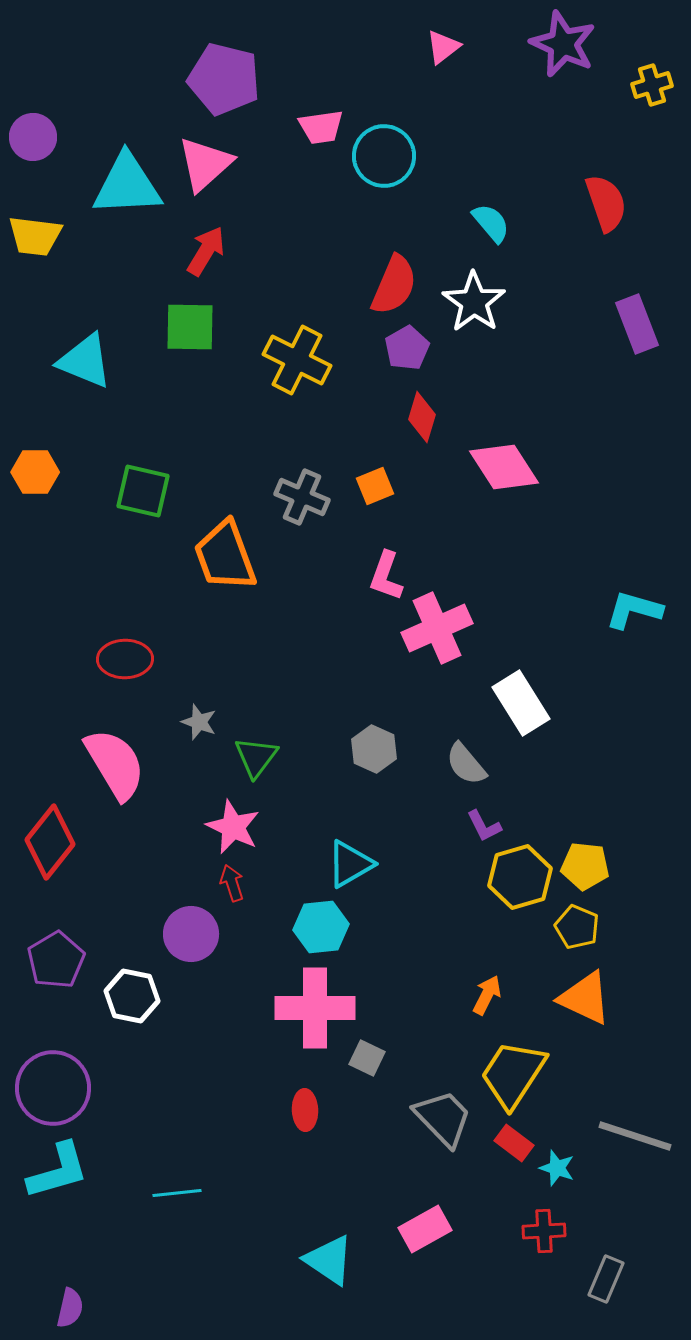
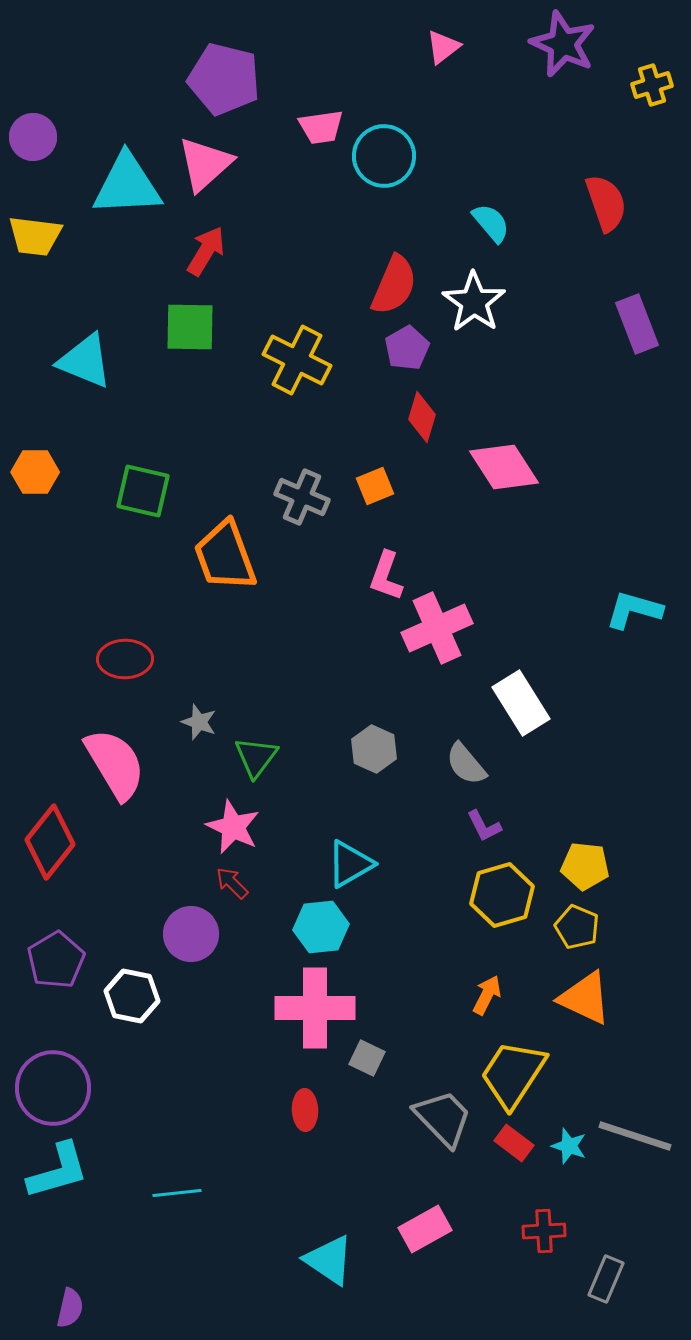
yellow hexagon at (520, 877): moved 18 px left, 18 px down
red arrow at (232, 883): rotated 27 degrees counterclockwise
cyan star at (557, 1168): moved 12 px right, 22 px up
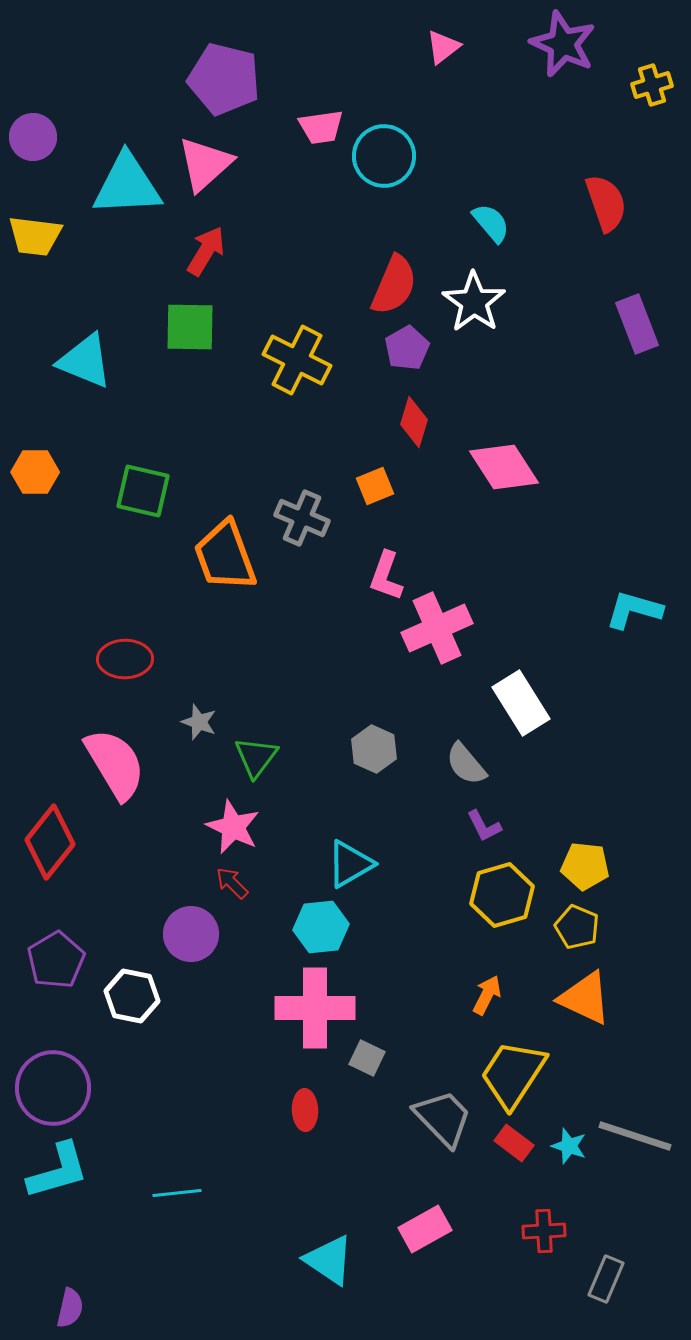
red diamond at (422, 417): moved 8 px left, 5 px down
gray cross at (302, 497): moved 21 px down
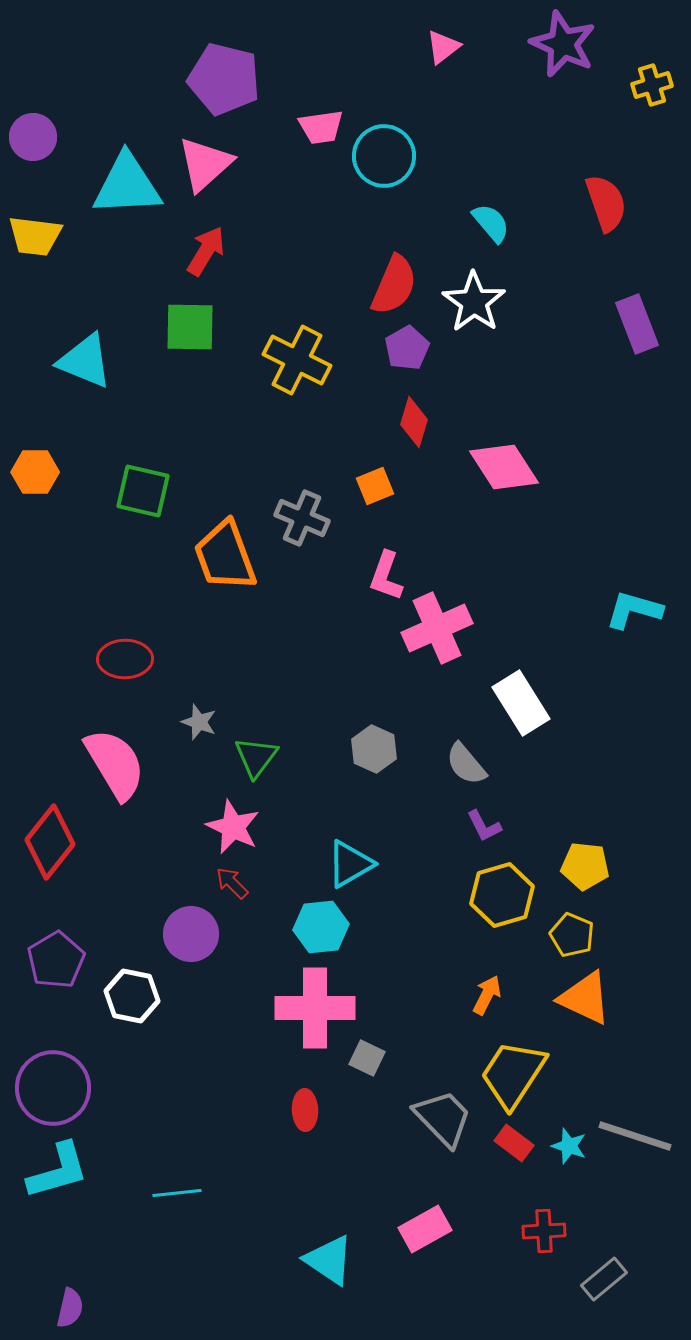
yellow pentagon at (577, 927): moved 5 px left, 8 px down
gray rectangle at (606, 1279): moved 2 px left; rotated 27 degrees clockwise
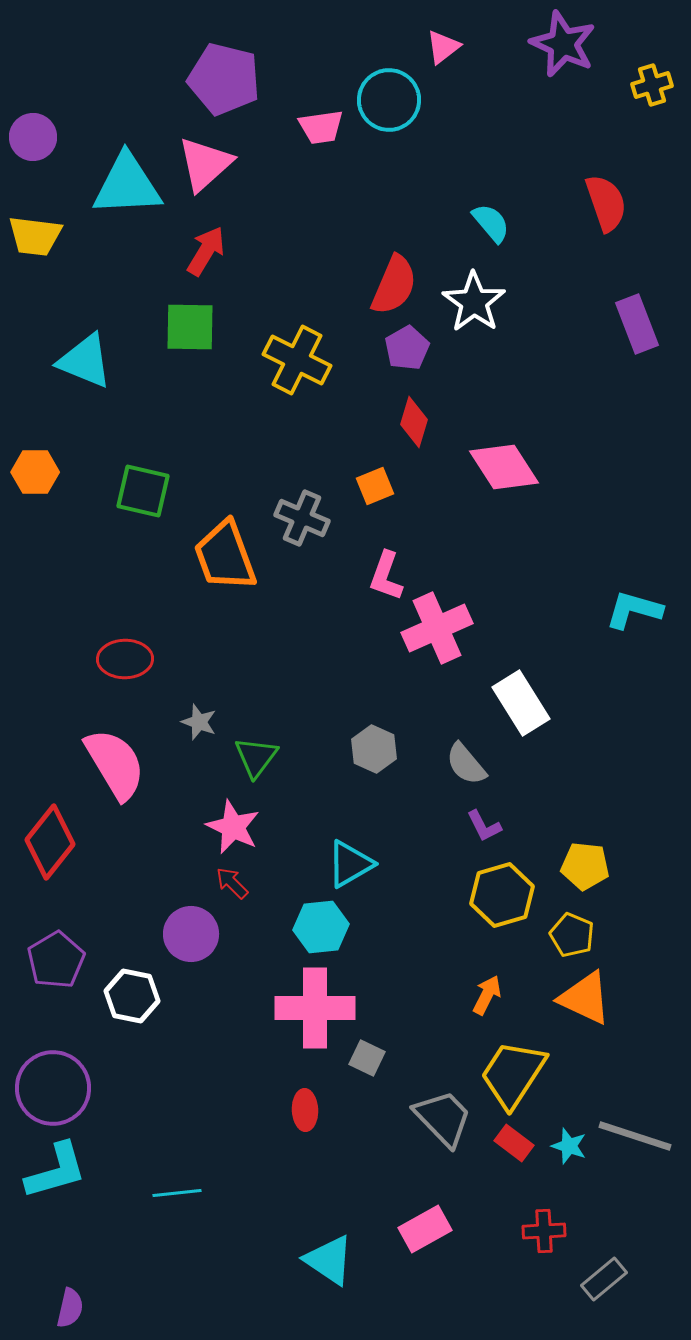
cyan circle at (384, 156): moved 5 px right, 56 px up
cyan L-shape at (58, 1171): moved 2 px left
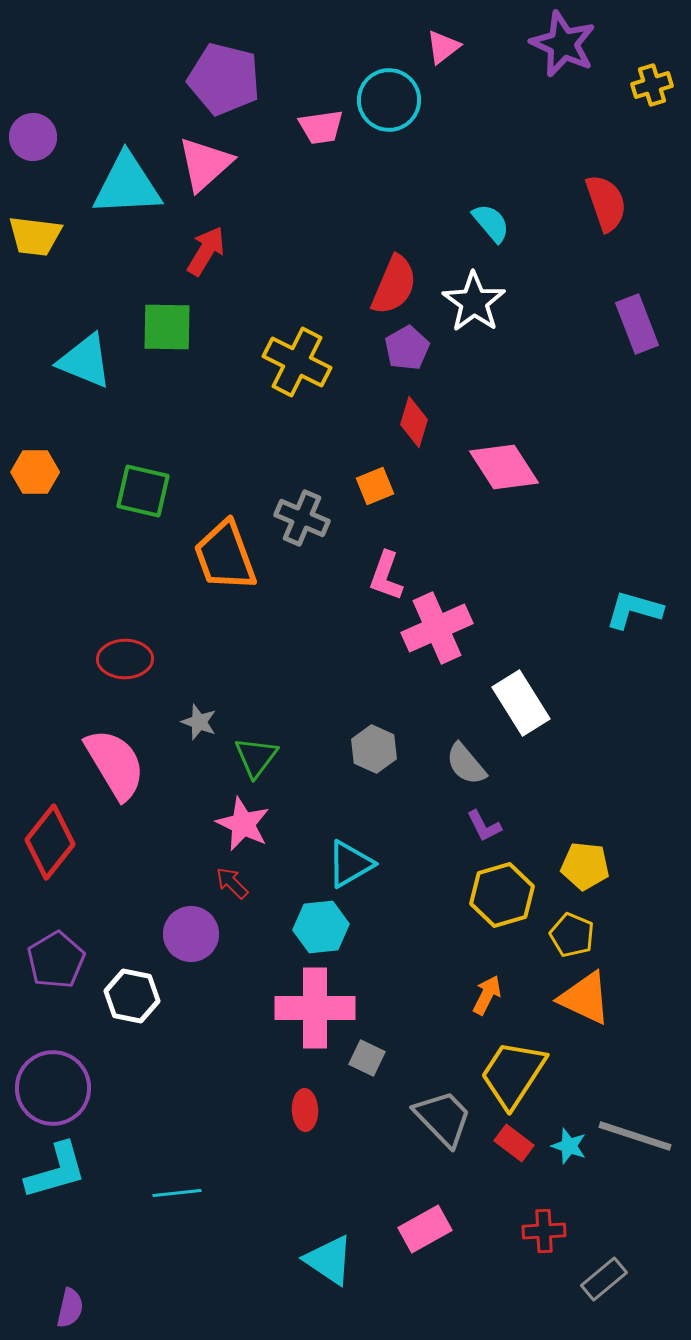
green square at (190, 327): moved 23 px left
yellow cross at (297, 360): moved 2 px down
pink star at (233, 827): moved 10 px right, 3 px up
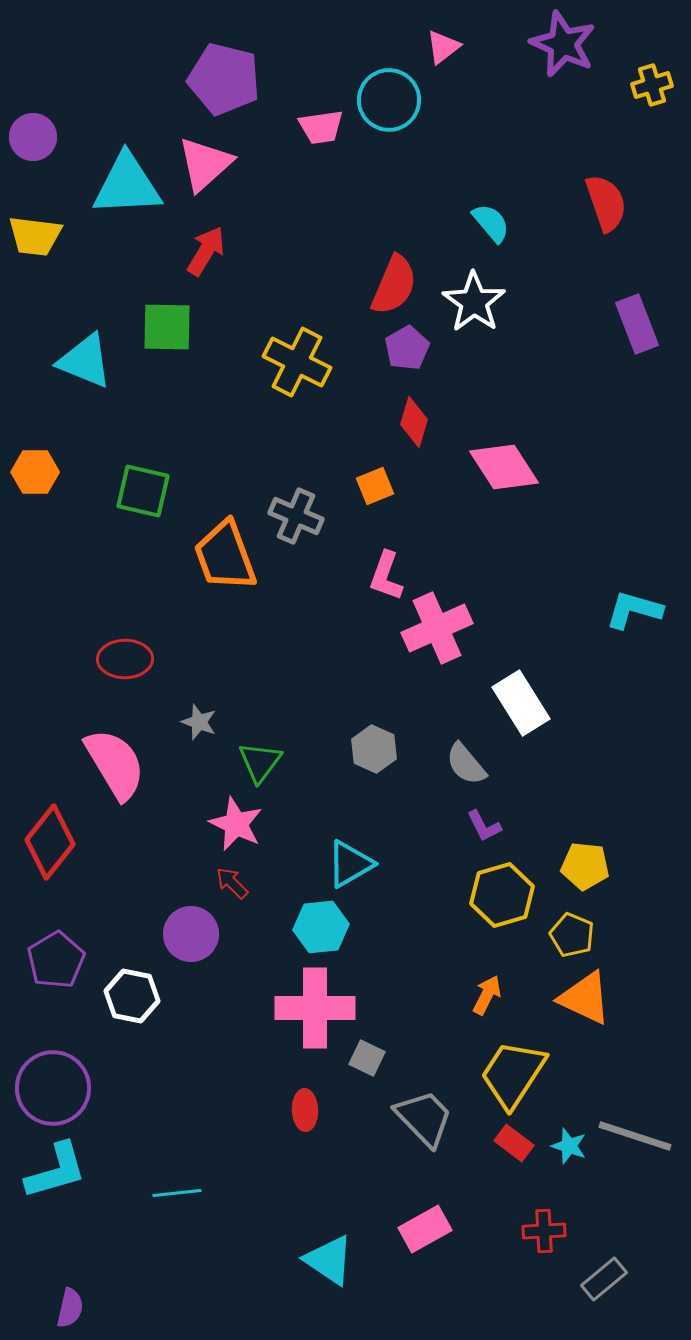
gray cross at (302, 518): moved 6 px left, 2 px up
green triangle at (256, 757): moved 4 px right, 5 px down
pink star at (243, 824): moved 7 px left
gray trapezoid at (443, 1118): moved 19 px left
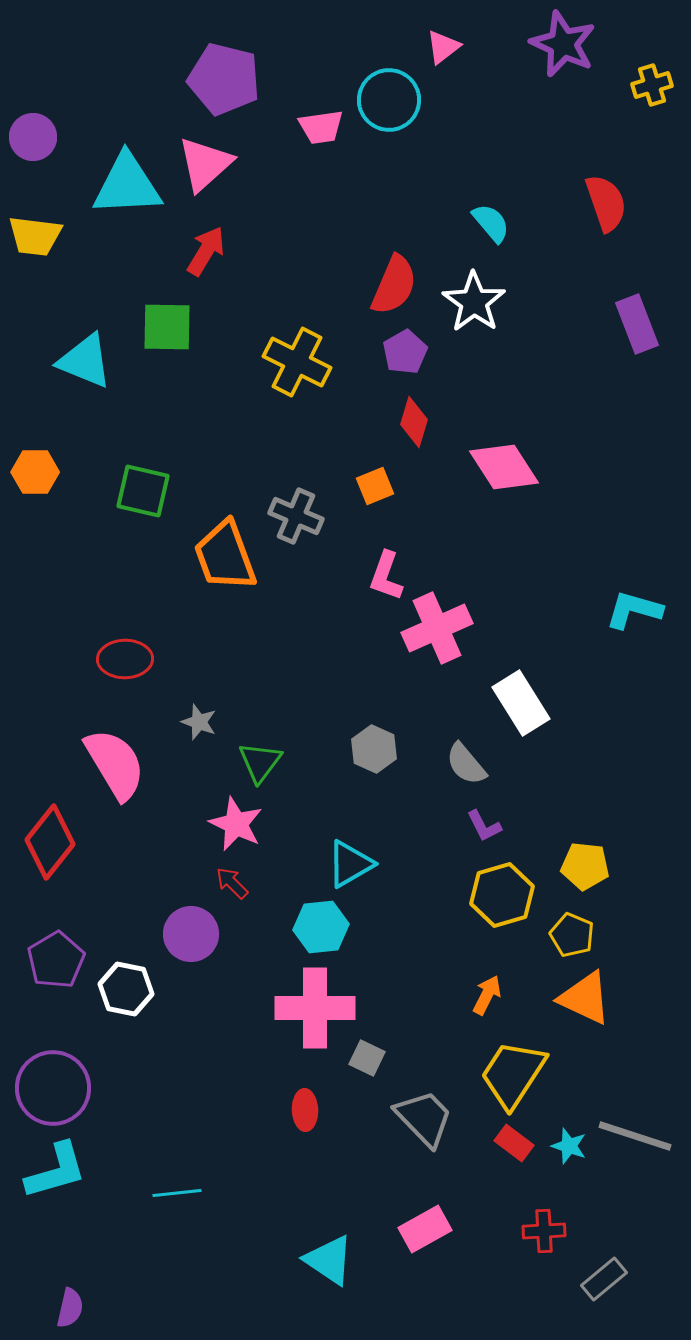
purple pentagon at (407, 348): moved 2 px left, 4 px down
white hexagon at (132, 996): moved 6 px left, 7 px up
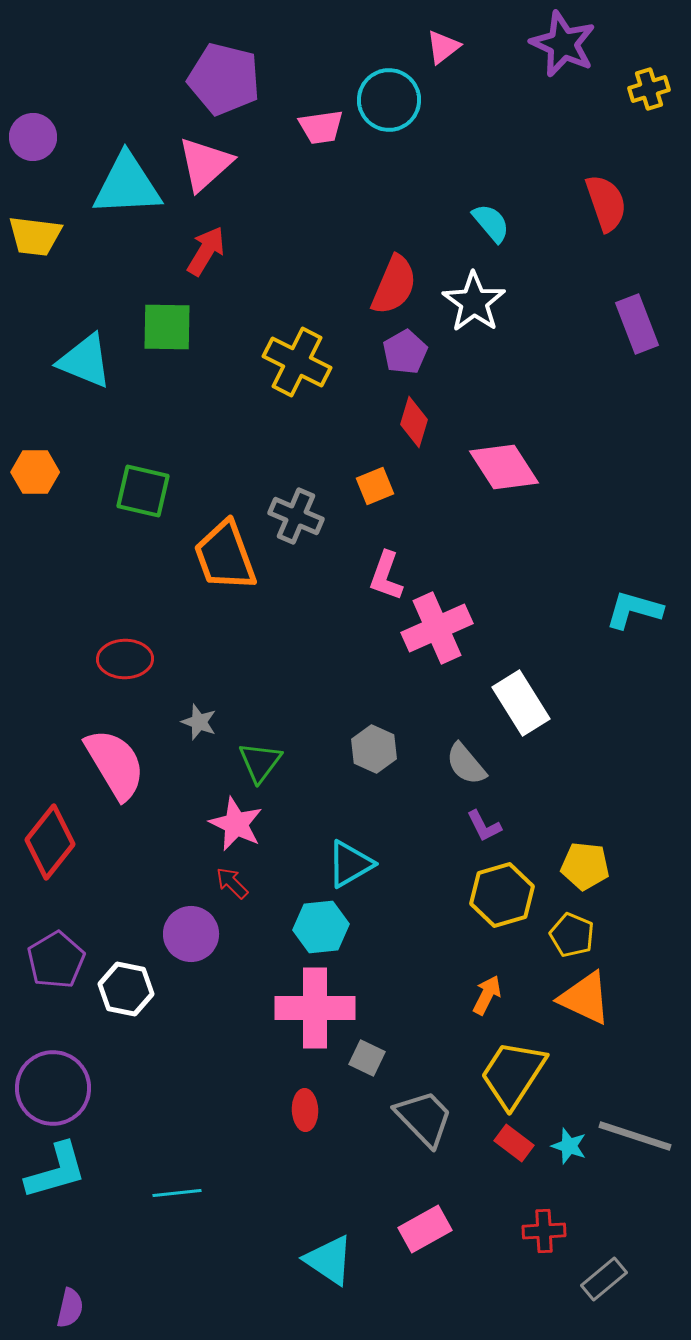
yellow cross at (652, 85): moved 3 px left, 4 px down
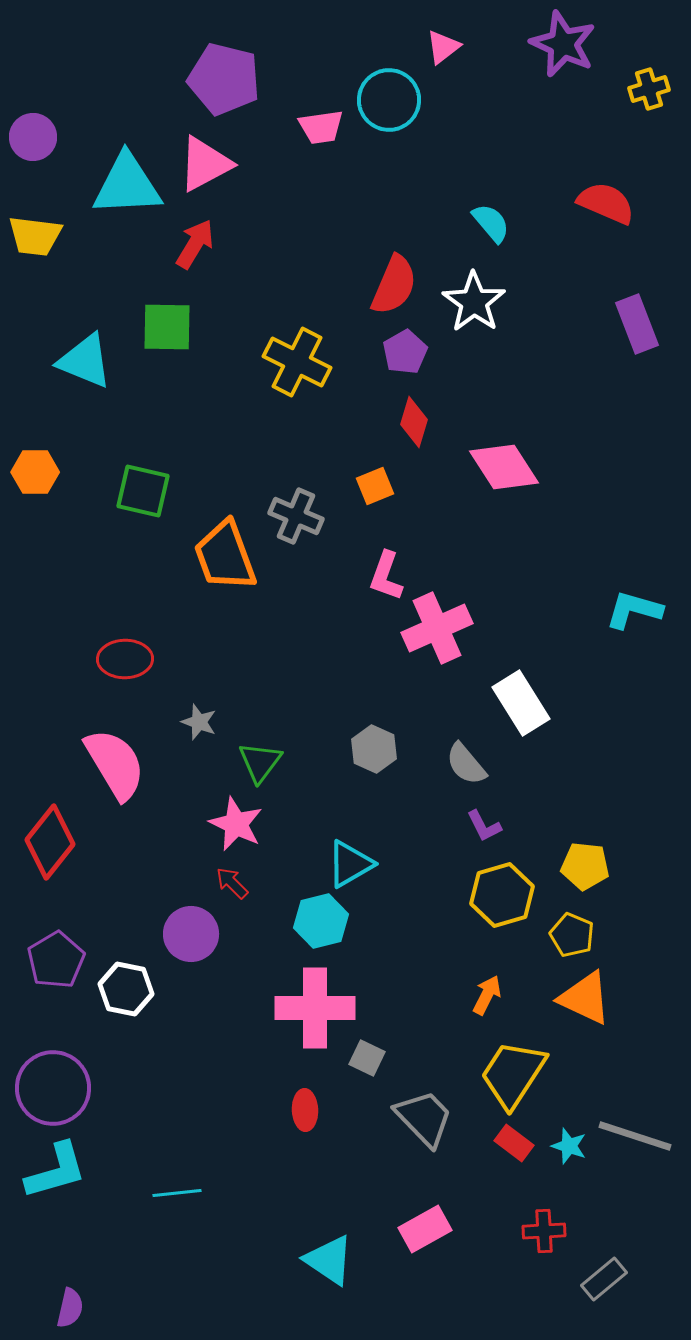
pink triangle at (205, 164): rotated 14 degrees clockwise
red semicircle at (606, 203): rotated 48 degrees counterclockwise
red arrow at (206, 251): moved 11 px left, 7 px up
cyan hexagon at (321, 927): moved 6 px up; rotated 8 degrees counterclockwise
